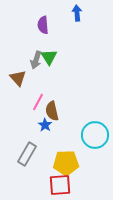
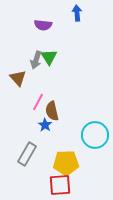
purple semicircle: rotated 78 degrees counterclockwise
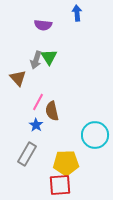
blue star: moved 9 px left
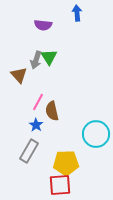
brown triangle: moved 1 px right, 3 px up
cyan circle: moved 1 px right, 1 px up
gray rectangle: moved 2 px right, 3 px up
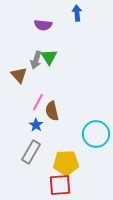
gray rectangle: moved 2 px right, 1 px down
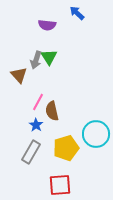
blue arrow: rotated 42 degrees counterclockwise
purple semicircle: moved 4 px right
yellow pentagon: moved 15 px up; rotated 15 degrees counterclockwise
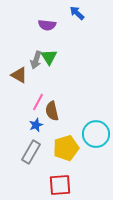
brown triangle: rotated 18 degrees counterclockwise
blue star: rotated 16 degrees clockwise
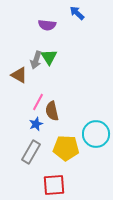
blue star: moved 1 px up
yellow pentagon: rotated 20 degrees clockwise
red square: moved 6 px left
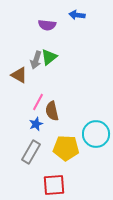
blue arrow: moved 2 px down; rotated 35 degrees counterclockwise
green triangle: rotated 24 degrees clockwise
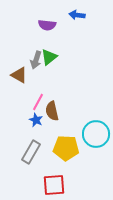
blue star: moved 4 px up; rotated 24 degrees counterclockwise
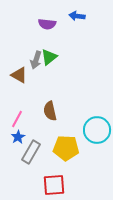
blue arrow: moved 1 px down
purple semicircle: moved 1 px up
pink line: moved 21 px left, 17 px down
brown semicircle: moved 2 px left
blue star: moved 18 px left, 17 px down; rotated 16 degrees clockwise
cyan circle: moved 1 px right, 4 px up
